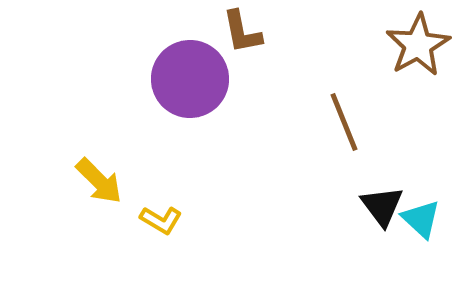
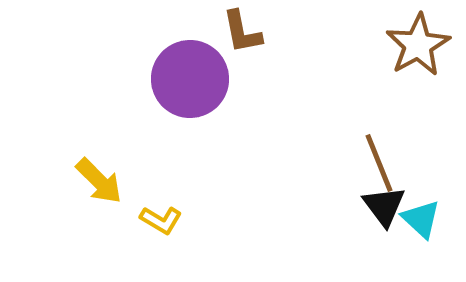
brown line: moved 35 px right, 41 px down
black triangle: moved 2 px right
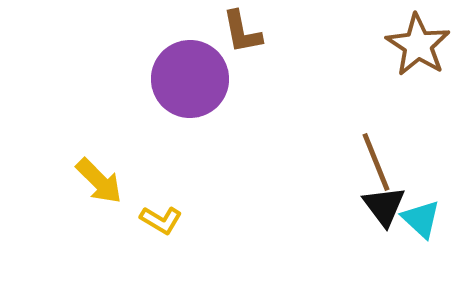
brown star: rotated 10 degrees counterclockwise
brown line: moved 3 px left, 1 px up
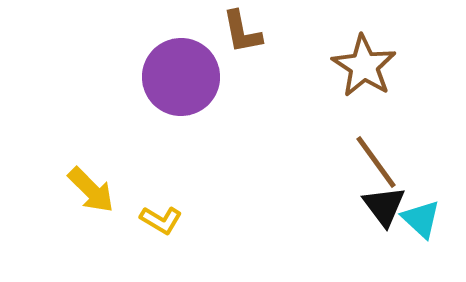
brown star: moved 54 px left, 21 px down
purple circle: moved 9 px left, 2 px up
brown line: rotated 14 degrees counterclockwise
yellow arrow: moved 8 px left, 9 px down
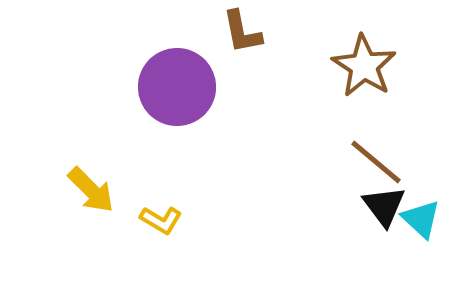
purple circle: moved 4 px left, 10 px down
brown line: rotated 14 degrees counterclockwise
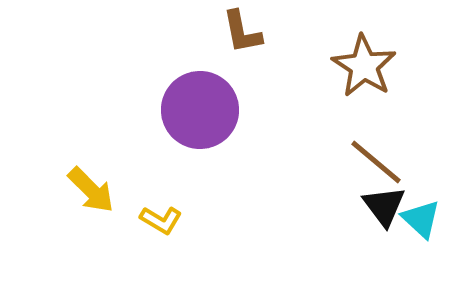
purple circle: moved 23 px right, 23 px down
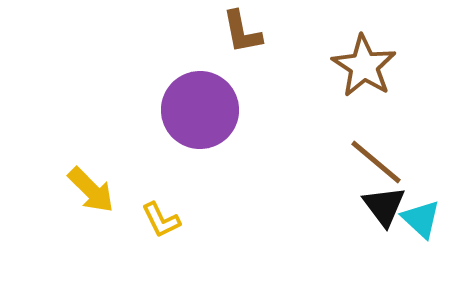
yellow L-shape: rotated 33 degrees clockwise
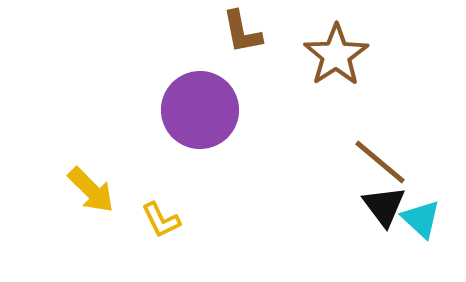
brown star: moved 28 px left, 11 px up; rotated 6 degrees clockwise
brown line: moved 4 px right
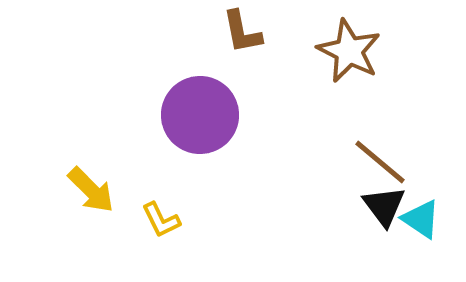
brown star: moved 13 px right, 4 px up; rotated 12 degrees counterclockwise
purple circle: moved 5 px down
cyan triangle: rotated 9 degrees counterclockwise
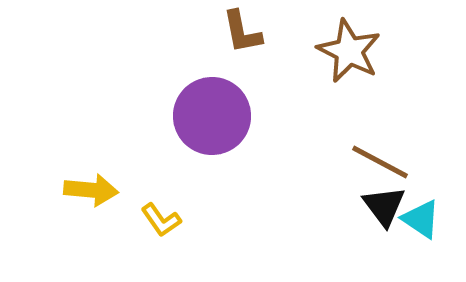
purple circle: moved 12 px right, 1 px down
brown line: rotated 12 degrees counterclockwise
yellow arrow: rotated 40 degrees counterclockwise
yellow L-shape: rotated 9 degrees counterclockwise
